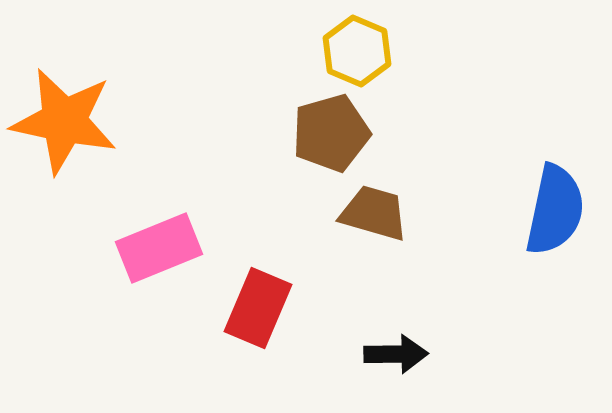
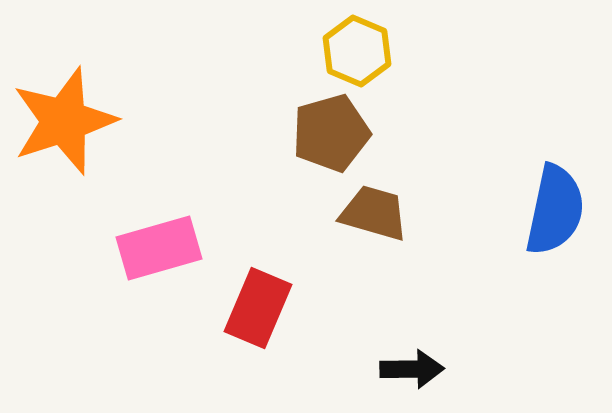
orange star: rotated 30 degrees counterclockwise
pink rectangle: rotated 6 degrees clockwise
black arrow: moved 16 px right, 15 px down
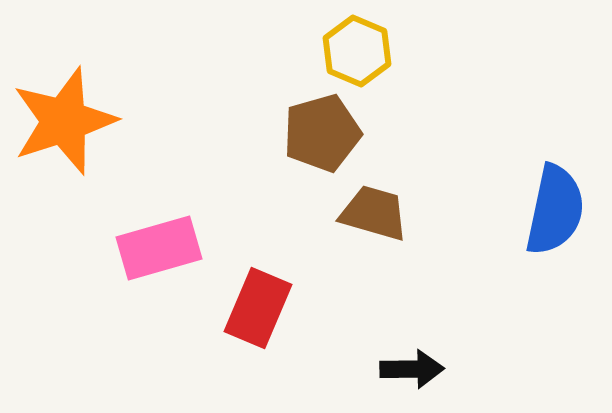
brown pentagon: moved 9 px left
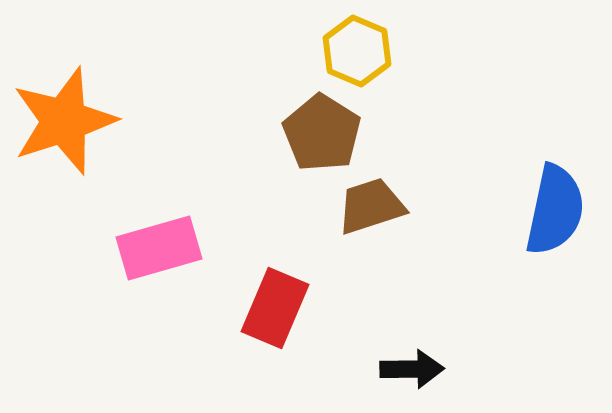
brown pentagon: rotated 24 degrees counterclockwise
brown trapezoid: moved 3 px left, 7 px up; rotated 34 degrees counterclockwise
red rectangle: moved 17 px right
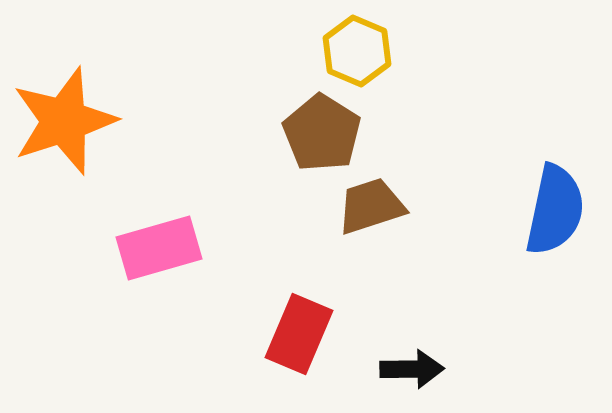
red rectangle: moved 24 px right, 26 px down
